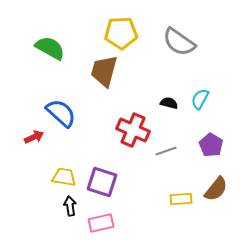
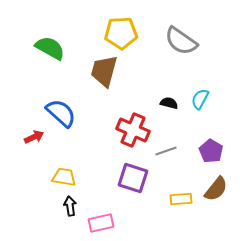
gray semicircle: moved 2 px right, 1 px up
purple pentagon: moved 6 px down
purple square: moved 31 px right, 4 px up
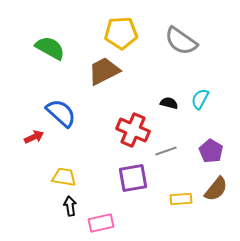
brown trapezoid: rotated 48 degrees clockwise
purple square: rotated 28 degrees counterclockwise
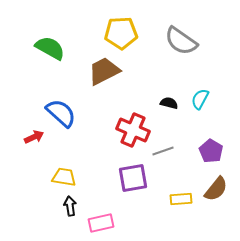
gray line: moved 3 px left
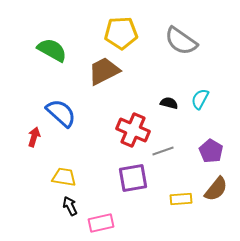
green semicircle: moved 2 px right, 2 px down
red arrow: rotated 48 degrees counterclockwise
black arrow: rotated 18 degrees counterclockwise
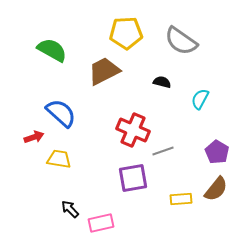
yellow pentagon: moved 5 px right
black semicircle: moved 7 px left, 21 px up
red arrow: rotated 54 degrees clockwise
purple pentagon: moved 6 px right, 1 px down
yellow trapezoid: moved 5 px left, 18 px up
black arrow: moved 3 px down; rotated 18 degrees counterclockwise
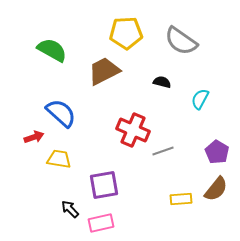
purple square: moved 29 px left, 7 px down
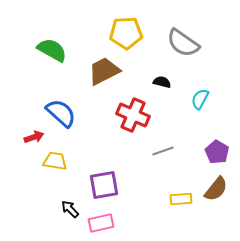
gray semicircle: moved 2 px right, 2 px down
red cross: moved 15 px up
yellow trapezoid: moved 4 px left, 2 px down
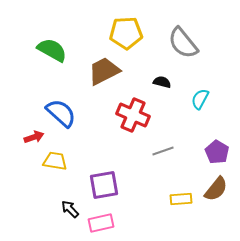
gray semicircle: rotated 16 degrees clockwise
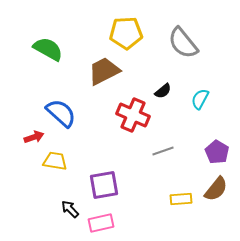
green semicircle: moved 4 px left, 1 px up
black semicircle: moved 1 px right, 9 px down; rotated 126 degrees clockwise
